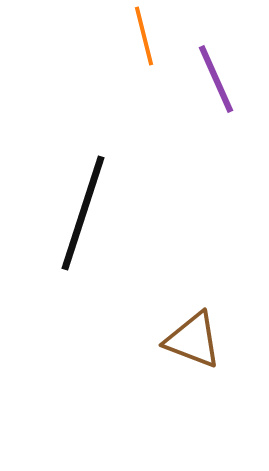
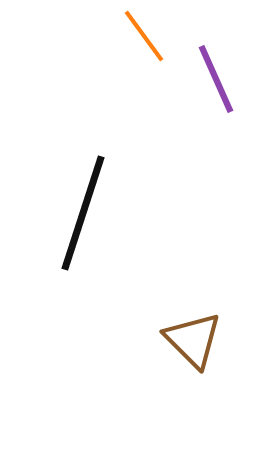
orange line: rotated 22 degrees counterclockwise
brown triangle: rotated 24 degrees clockwise
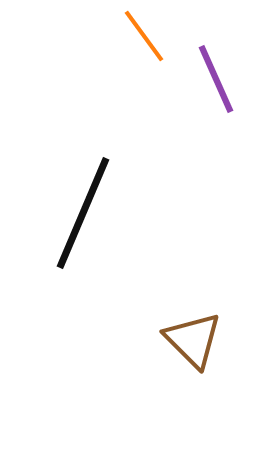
black line: rotated 5 degrees clockwise
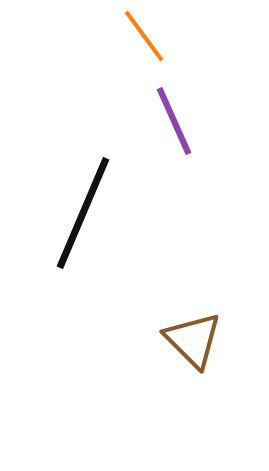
purple line: moved 42 px left, 42 px down
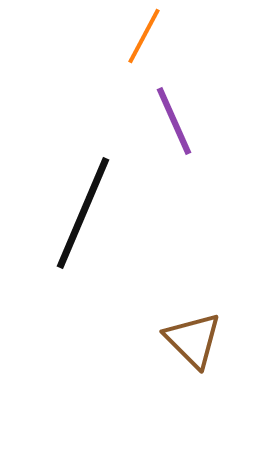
orange line: rotated 64 degrees clockwise
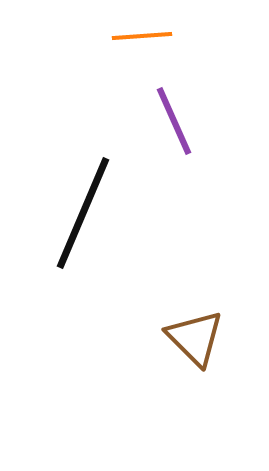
orange line: moved 2 px left; rotated 58 degrees clockwise
brown triangle: moved 2 px right, 2 px up
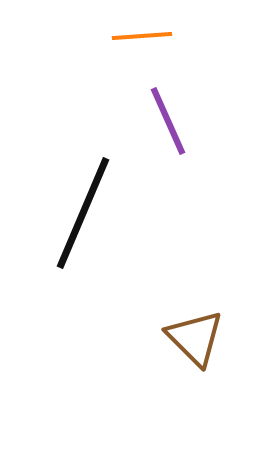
purple line: moved 6 px left
